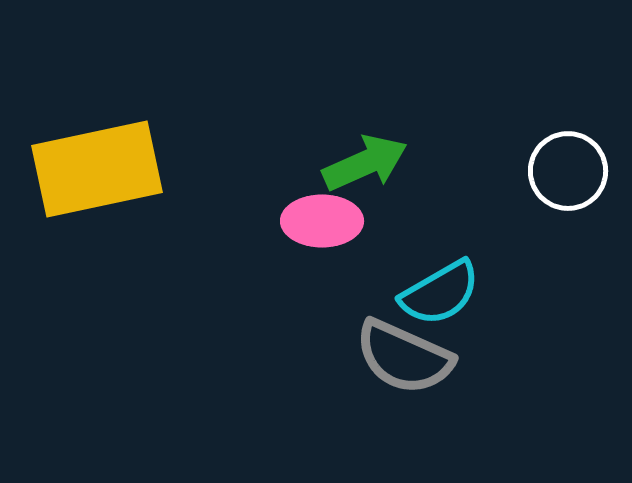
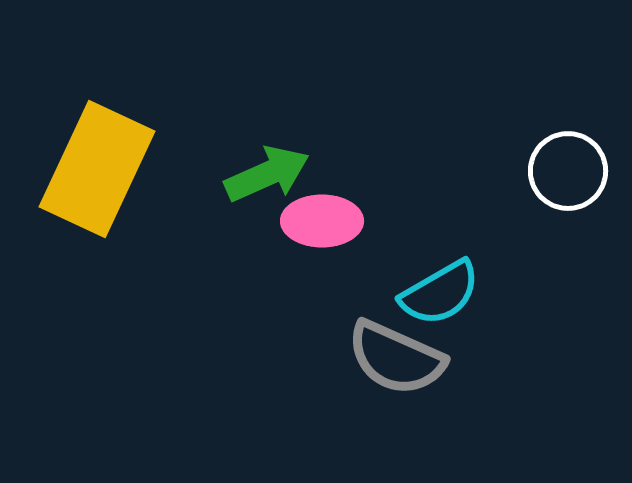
green arrow: moved 98 px left, 11 px down
yellow rectangle: rotated 53 degrees counterclockwise
gray semicircle: moved 8 px left, 1 px down
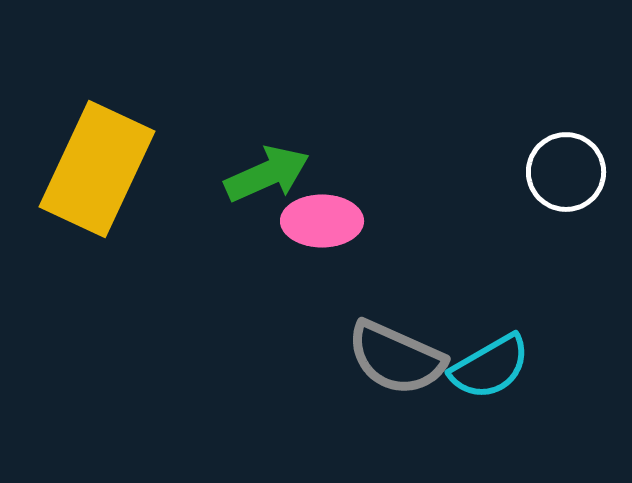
white circle: moved 2 px left, 1 px down
cyan semicircle: moved 50 px right, 74 px down
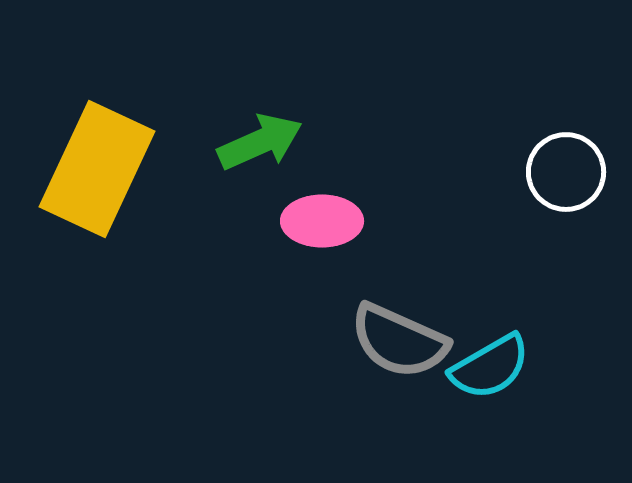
green arrow: moved 7 px left, 32 px up
gray semicircle: moved 3 px right, 17 px up
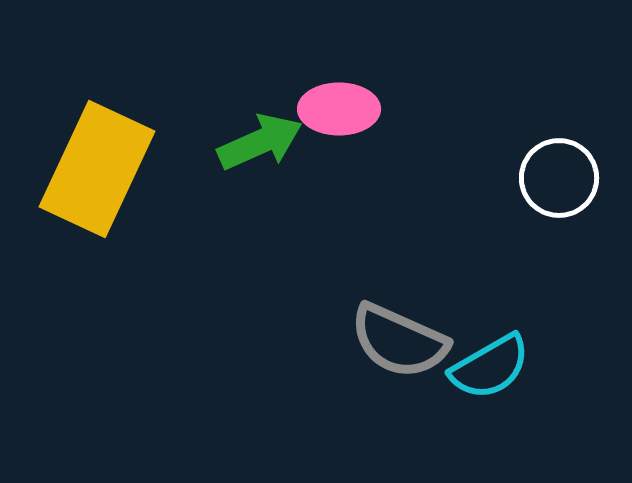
white circle: moved 7 px left, 6 px down
pink ellipse: moved 17 px right, 112 px up
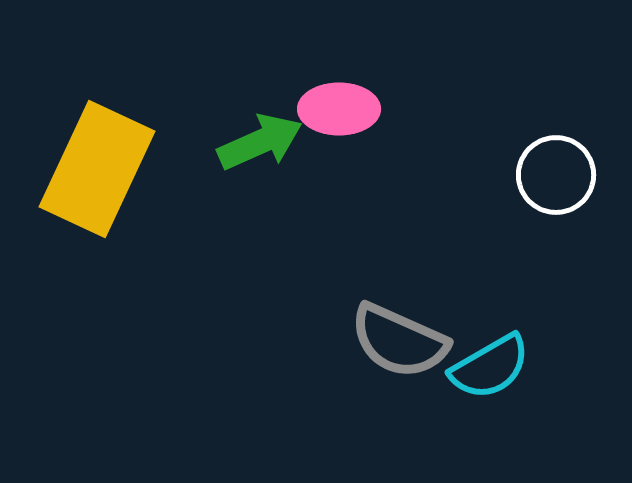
white circle: moved 3 px left, 3 px up
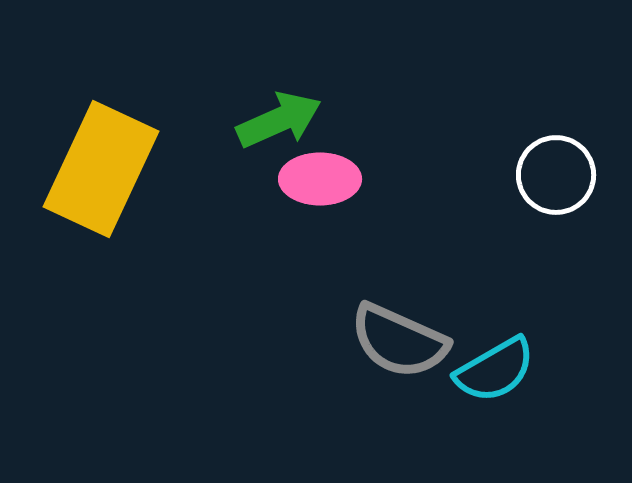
pink ellipse: moved 19 px left, 70 px down
green arrow: moved 19 px right, 22 px up
yellow rectangle: moved 4 px right
cyan semicircle: moved 5 px right, 3 px down
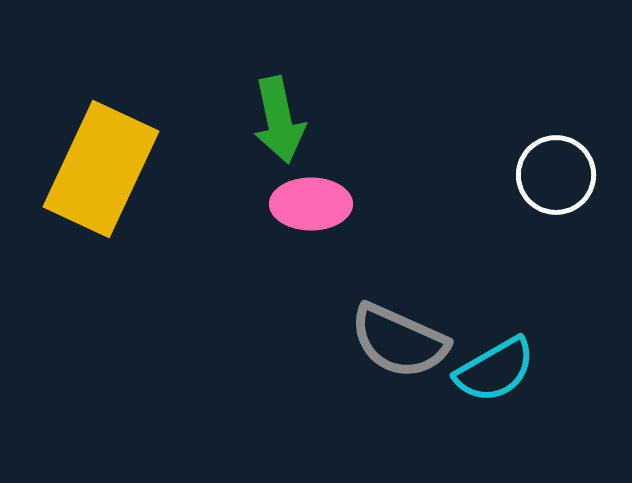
green arrow: rotated 102 degrees clockwise
pink ellipse: moved 9 px left, 25 px down
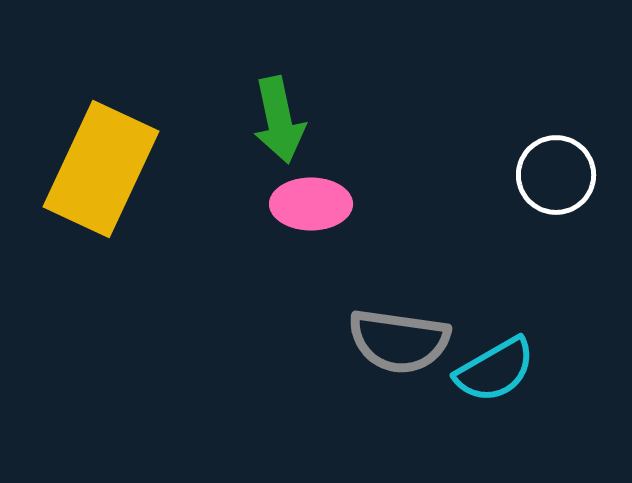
gray semicircle: rotated 16 degrees counterclockwise
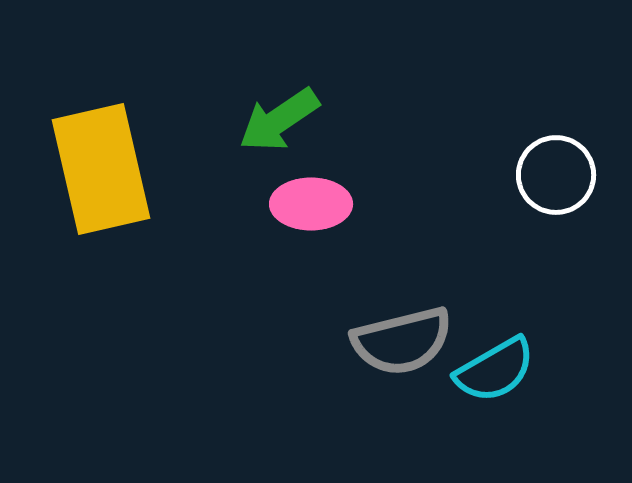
green arrow: rotated 68 degrees clockwise
yellow rectangle: rotated 38 degrees counterclockwise
gray semicircle: moved 3 px right; rotated 22 degrees counterclockwise
